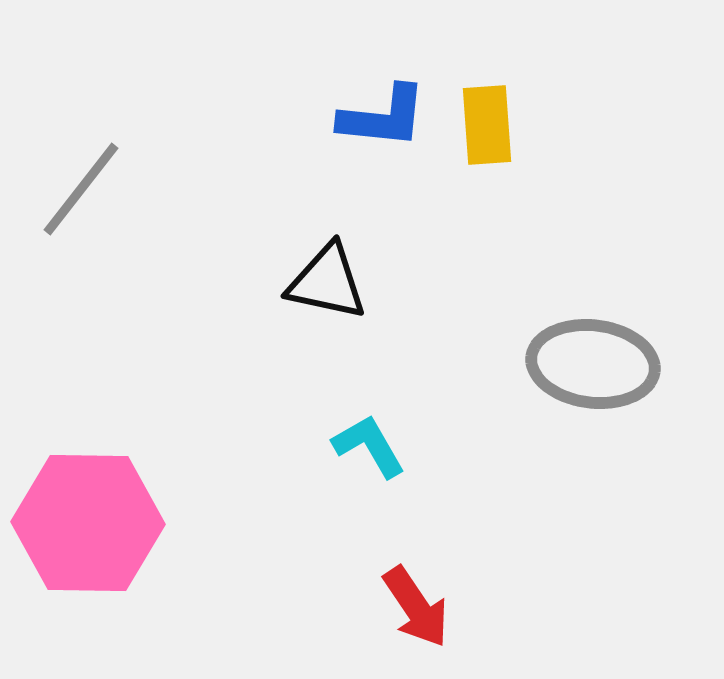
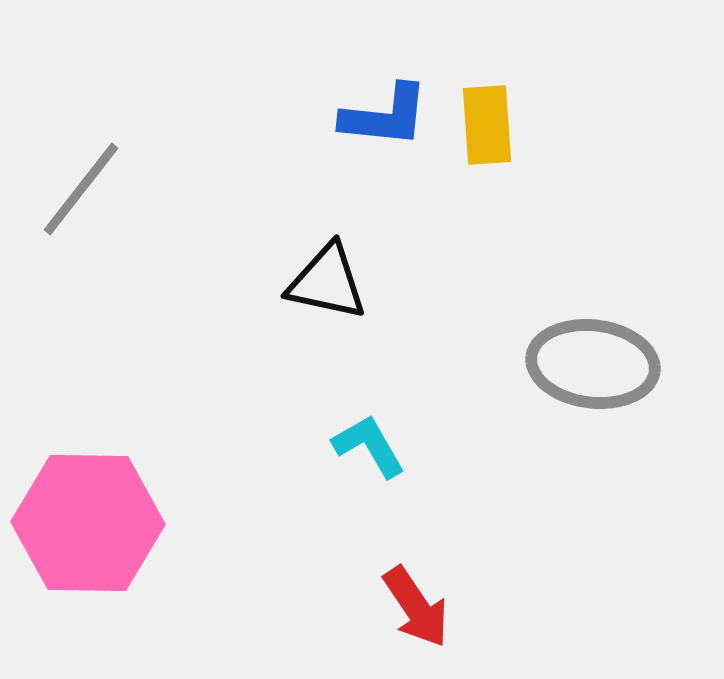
blue L-shape: moved 2 px right, 1 px up
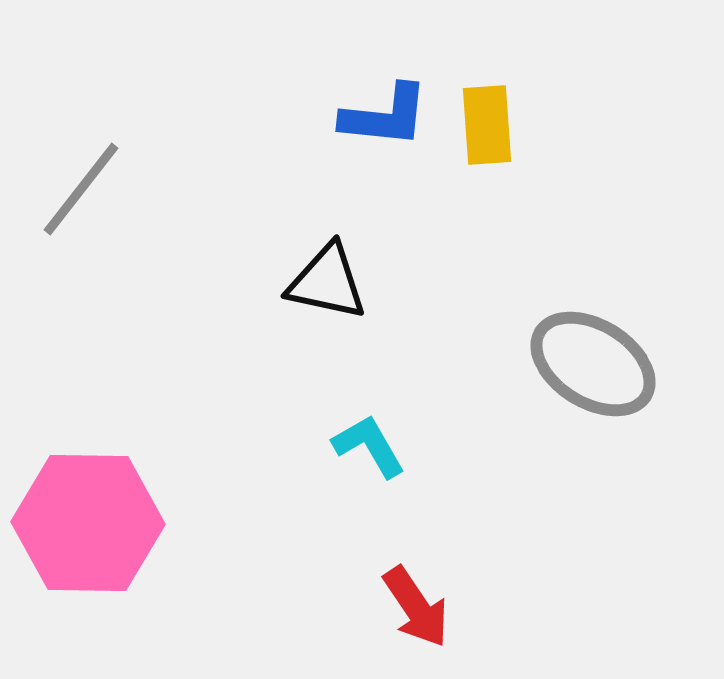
gray ellipse: rotated 25 degrees clockwise
